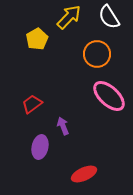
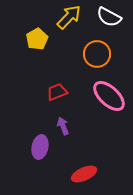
white semicircle: rotated 30 degrees counterclockwise
red trapezoid: moved 25 px right, 12 px up; rotated 15 degrees clockwise
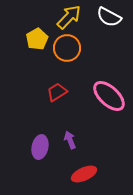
orange circle: moved 30 px left, 6 px up
red trapezoid: rotated 10 degrees counterclockwise
purple arrow: moved 7 px right, 14 px down
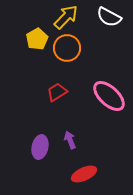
yellow arrow: moved 3 px left
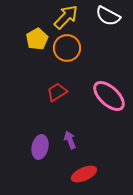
white semicircle: moved 1 px left, 1 px up
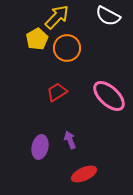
yellow arrow: moved 9 px left
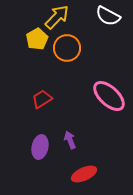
red trapezoid: moved 15 px left, 7 px down
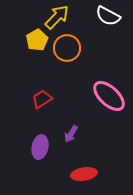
yellow pentagon: moved 1 px down
purple arrow: moved 1 px right, 6 px up; rotated 126 degrees counterclockwise
red ellipse: rotated 15 degrees clockwise
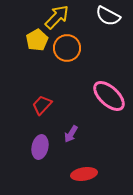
red trapezoid: moved 6 px down; rotated 15 degrees counterclockwise
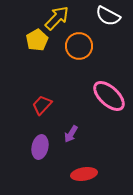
yellow arrow: moved 1 px down
orange circle: moved 12 px right, 2 px up
